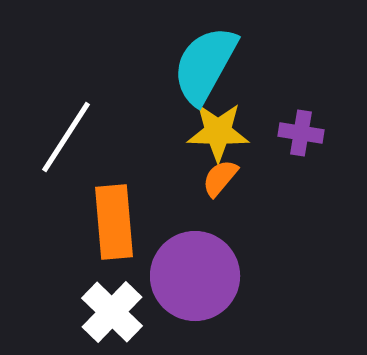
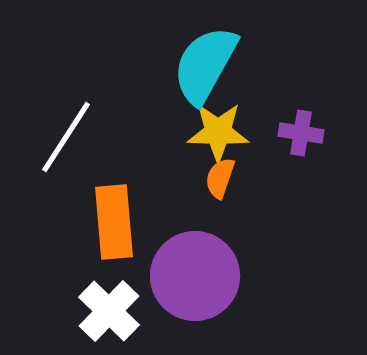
orange semicircle: rotated 21 degrees counterclockwise
white cross: moved 3 px left, 1 px up
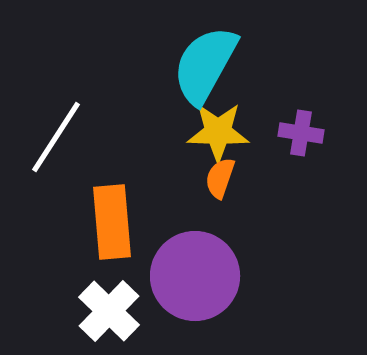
white line: moved 10 px left
orange rectangle: moved 2 px left
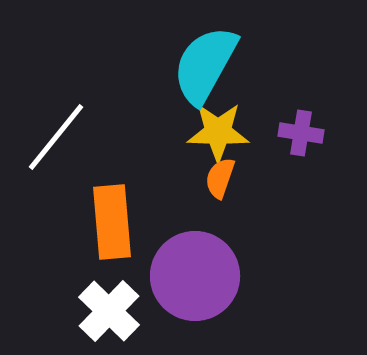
white line: rotated 6 degrees clockwise
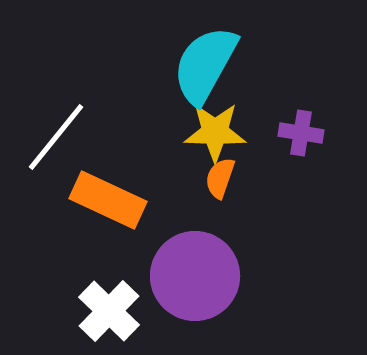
yellow star: moved 3 px left
orange rectangle: moved 4 px left, 22 px up; rotated 60 degrees counterclockwise
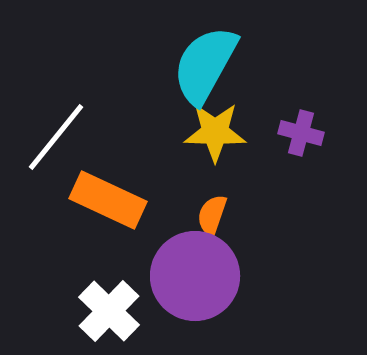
purple cross: rotated 6 degrees clockwise
orange semicircle: moved 8 px left, 37 px down
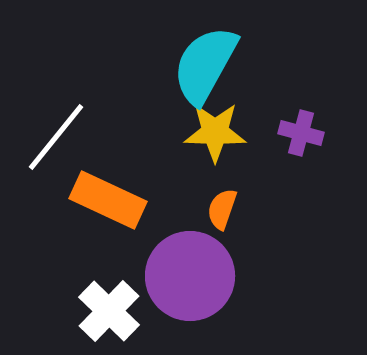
orange semicircle: moved 10 px right, 6 px up
purple circle: moved 5 px left
